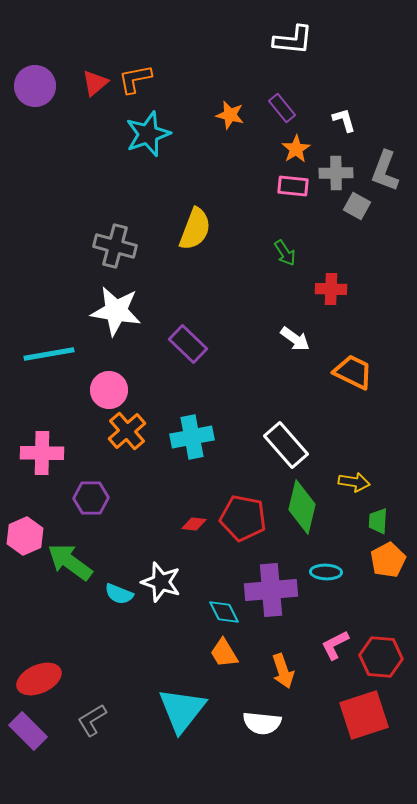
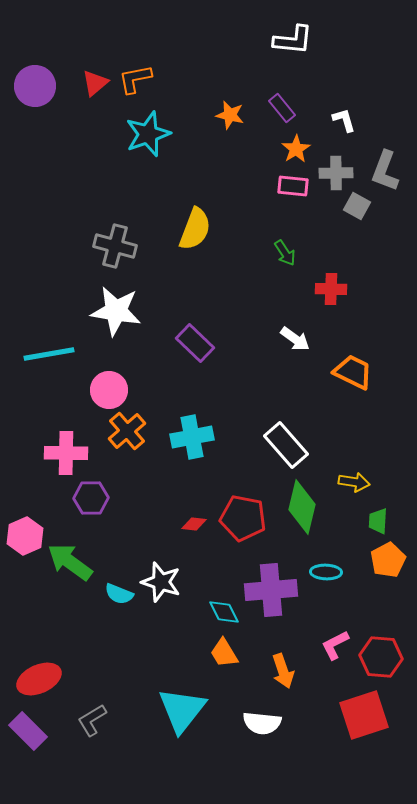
purple rectangle at (188, 344): moved 7 px right, 1 px up
pink cross at (42, 453): moved 24 px right
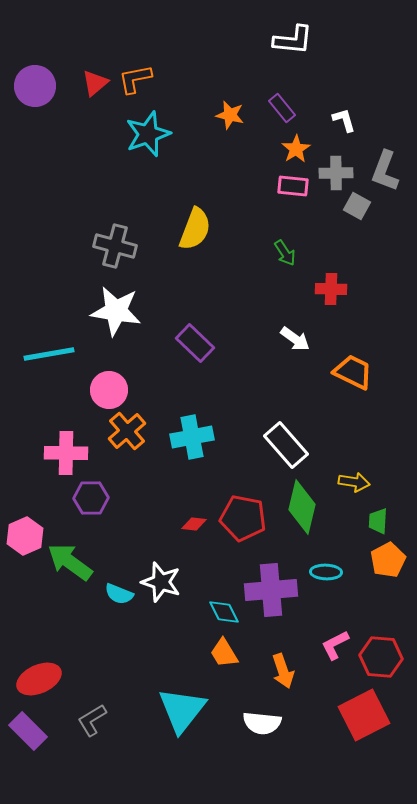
red square at (364, 715): rotated 9 degrees counterclockwise
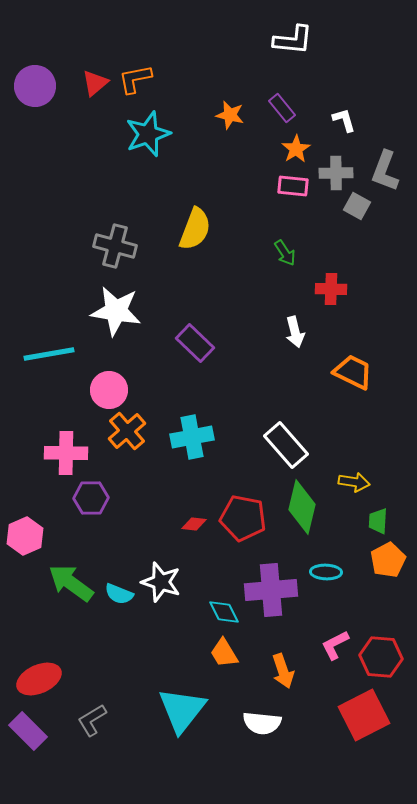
white arrow at (295, 339): moved 7 px up; rotated 40 degrees clockwise
green arrow at (70, 562): moved 1 px right, 21 px down
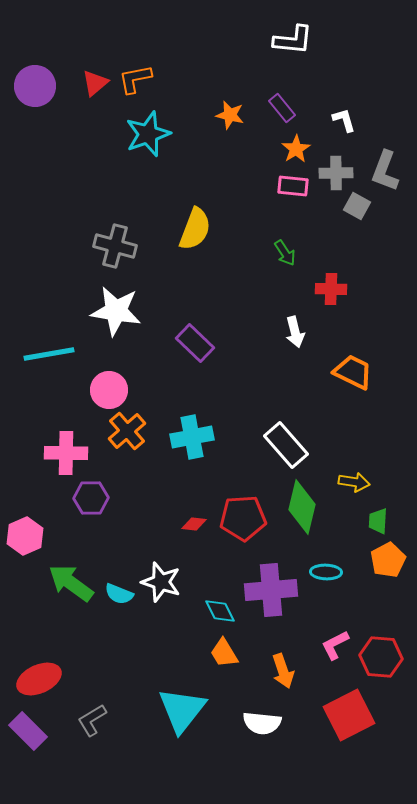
red pentagon at (243, 518): rotated 15 degrees counterclockwise
cyan diamond at (224, 612): moved 4 px left, 1 px up
red square at (364, 715): moved 15 px left
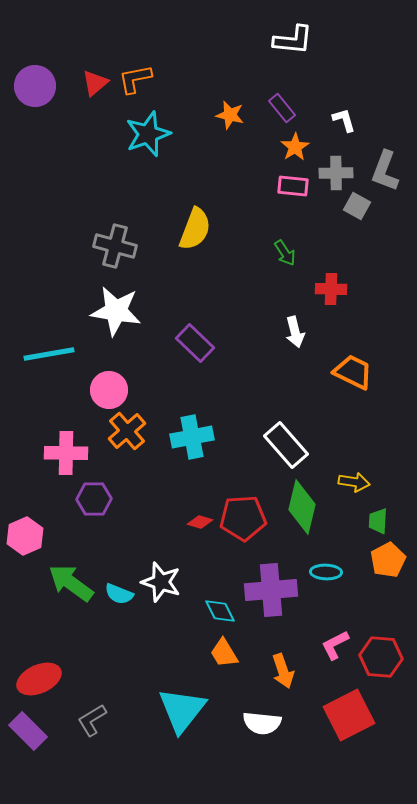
orange star at (296, 149): moved 1 px left, 2 px up
purple hexagon at (91, 498): moved 3 px right, 1 px down
red diamond at (194, 524): moved 6 px right, 2 px up; rotated 10 degrees clockwise
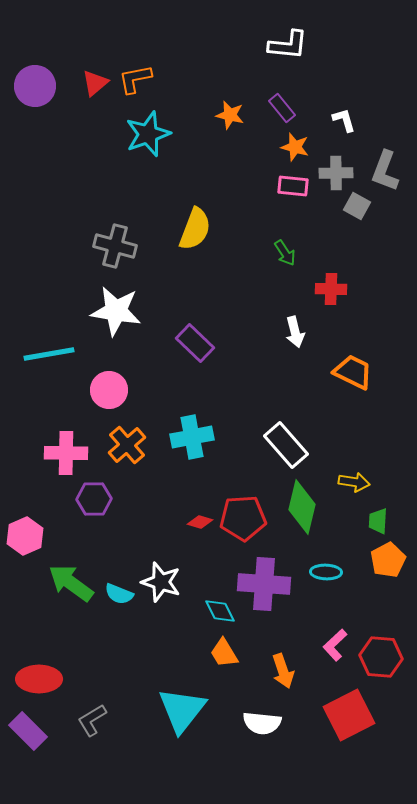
white L-shape at (293, 40): moved 5 px left, 5 px down
orange star at (295, 147): rotated 24 degrees counterclockwise
orange cross at (127, 431): moved 14 px down
purple cross at (271, 590): moved 7 px left, 6 px up; rotated 9 degrees clockwise
pink L-shape at (335, 645): rotated 16 degrees counterclockwise
red ellipse at (39, 679): rotated 24 degrees clockwise
